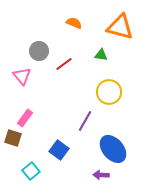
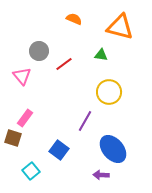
orange semicircle: moved 4 px up
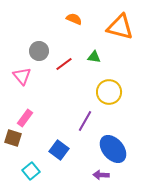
green triangle: moved 7 px left, 2 px down
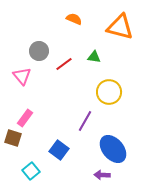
purple arrow: moved 1 px right
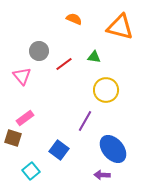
yellow circle: moved 3 px left, 2 px up
pink rectangle: rotated 18 degrees clockwise
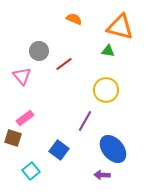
green triangle: moved 14 px right, 6 px up
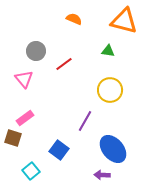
orange triangle: moved 4 px right, 6 px up
gray circle: moved 3 px left
pink triangle: moved 2 px right, 3 px down
yellow circle: moved 4 px right
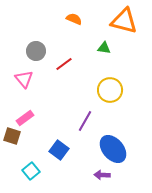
green triangle: moved 4 px left, 3 px up
brown square: moved 1 px left, 2 px up
